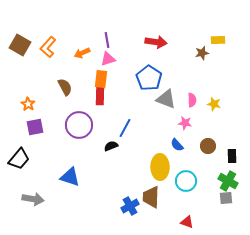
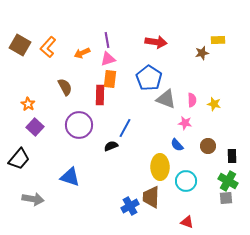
orange rectangle: moved 9 px right
purple square: rotated 36 degrees counterclockwise
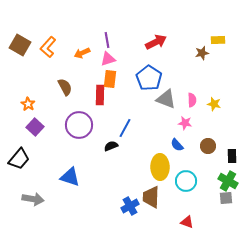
red arrow: rotated 35 degrees counterclockwise
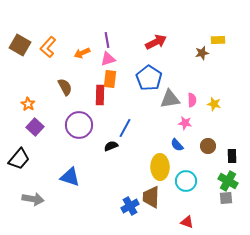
gray triangle: moved 4 px right; rotated 30 degrees counterclockwise
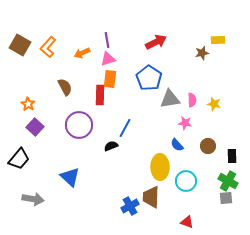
blue triangle: rotated 25 degrees clockwise
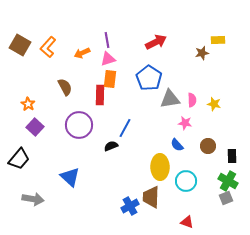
gray square: rotated 16 degrees counterclockwise
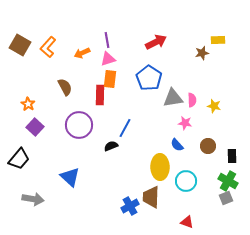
gray triangle: moved 3 px right, 1 px up
yellow star: moved 2 px down
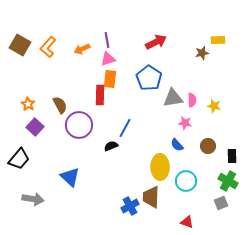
orange arrow: moved 4 px up
brown semicircle: moved 5 px left, 18 px down
gray square: moved 5 px left, 5 px down
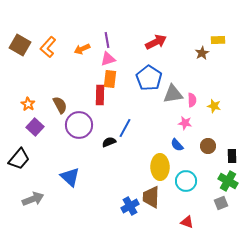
brown star: rotated 16 degrees counterclockwise
gray triangle: moved 4 px up
black semicircle: moved 2 px left, 4 px up
gray arrow: rotated 30 degrees counterclockwise
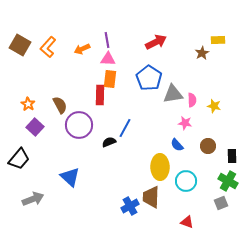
pink triangle: rotated 21 degrees clockwise
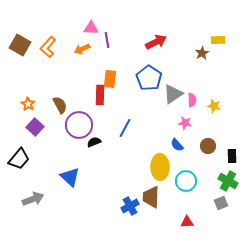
pink triangle: moved 17 px left, 31 px up
gray triangle: rotated 25 degrees counterclockwise
black semicircle: moved 15 px left
red triangle: rotated 24 degrees counterclockwise
